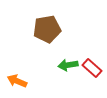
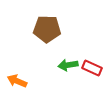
brown pentagon: rotated 12 degrees clockwise
red rectangle: rotated 18 degrees counterclockwise
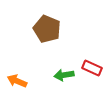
brown pentagon: rotated 20 degrees clockwise
green arrow: moved 4 px left, 10 px down
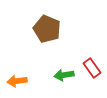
red rectangle: rotated 30 degrees clockwise
orange arrow: rotated 30 degrees counterclockwise
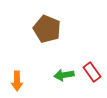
red rectangle: moved 4 px down
orange arrow: rotated 84 degrees counterclockwise
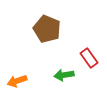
red rectangle: moved 3 px left, 14 px up
orange arrow: rotated 72 degrees clockwise
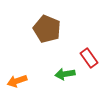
green arrow: moved 1 px right, 1 px up
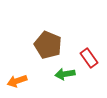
brown pentagon: moved 1 px right, 16 px down
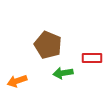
red rectangle: moved 3 px right; rotated 54 degrees counterclockwise
green arrow: moved 2 px left, 1 px up
